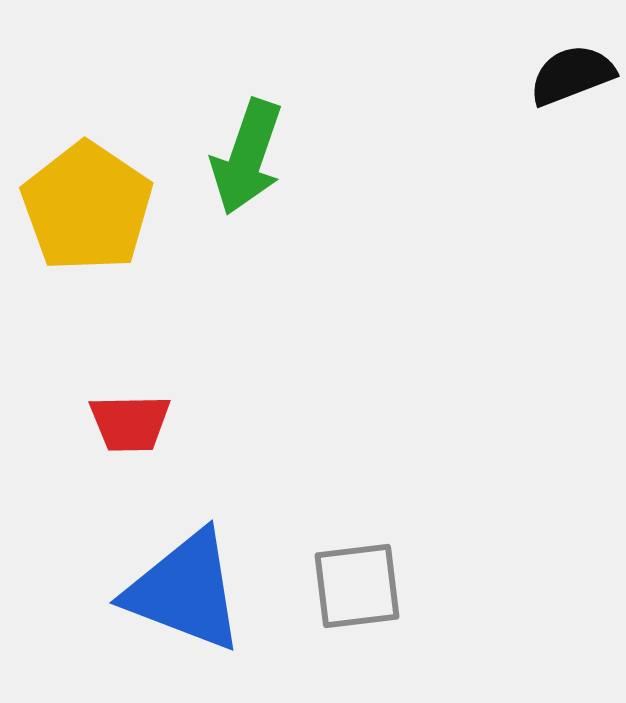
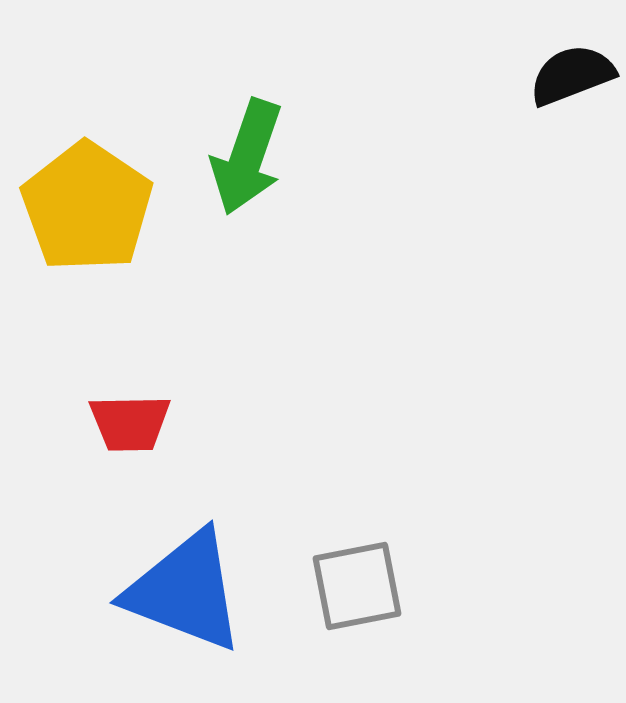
gray square: rotated 4 degrees counterclockwise
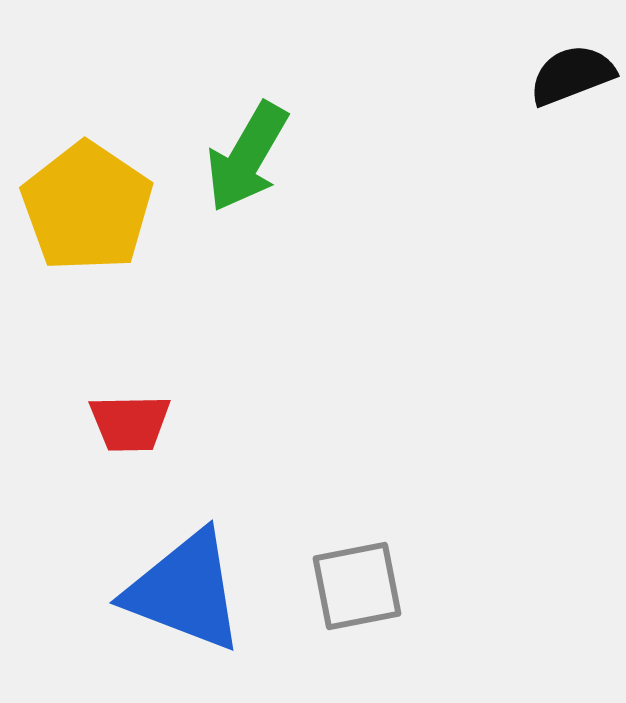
green arrow: rotated 11 degrees clockwise
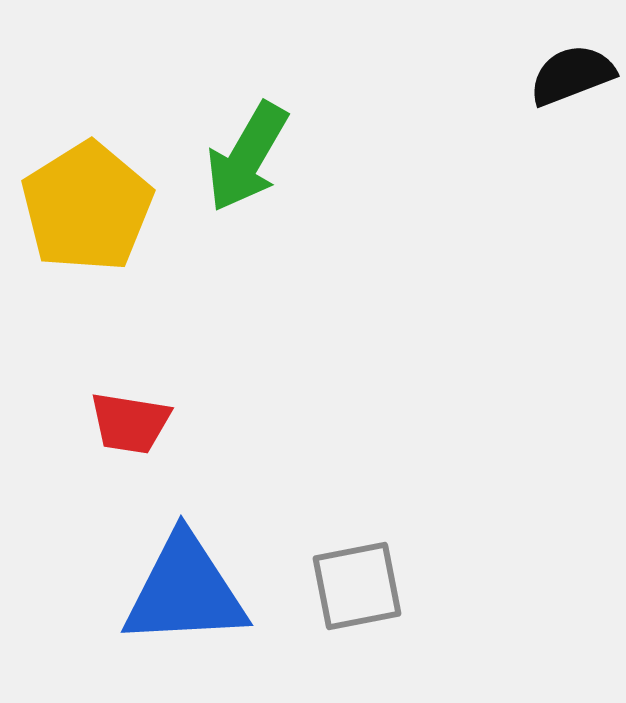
yellow pentagon: rotated 6 degrees clockwise
red trapezoid: rotated 10 degrees clockwise
blue triangle: rotated 24 degrees counterclockwise
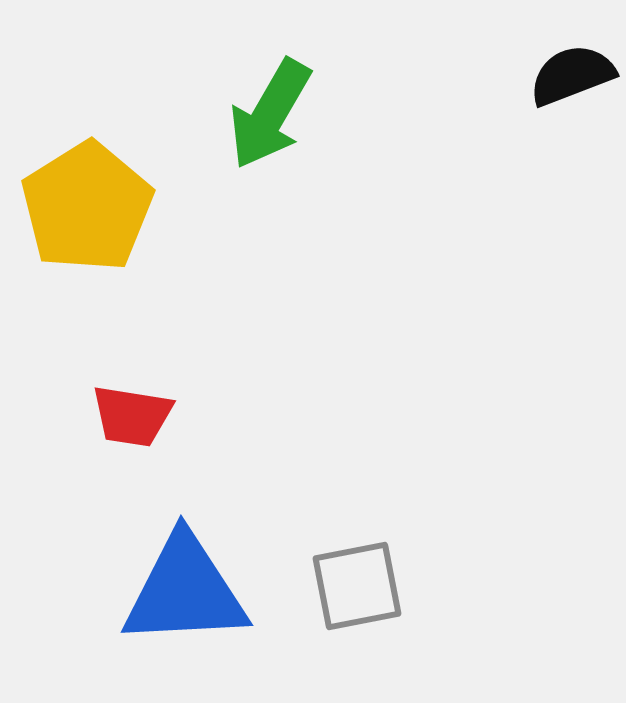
green arrow: moved 23 px right, 43 px up
red trapezoid: moved 2 px right, 7 px up
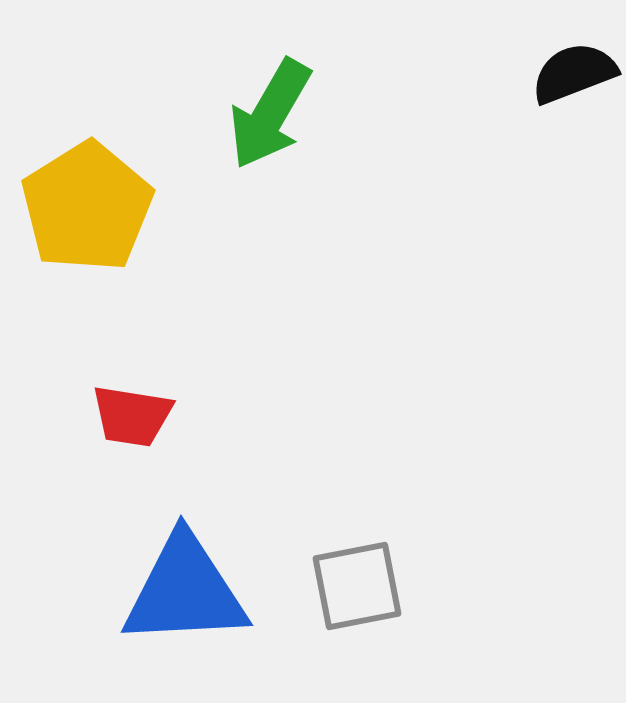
black semicircle: moved 2 px right, 2 px up
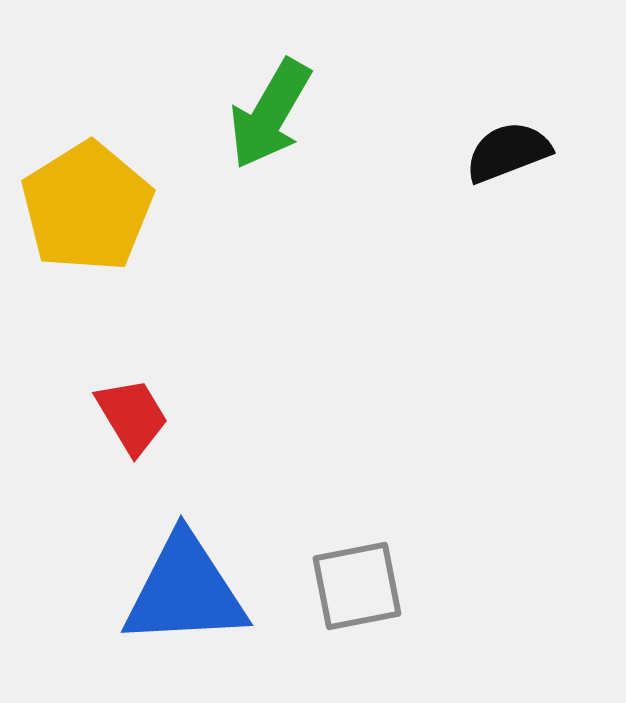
black semicircle: moved 66 px left, 79 px down
red trapezoid: rotated 130 degrees counterclockwise
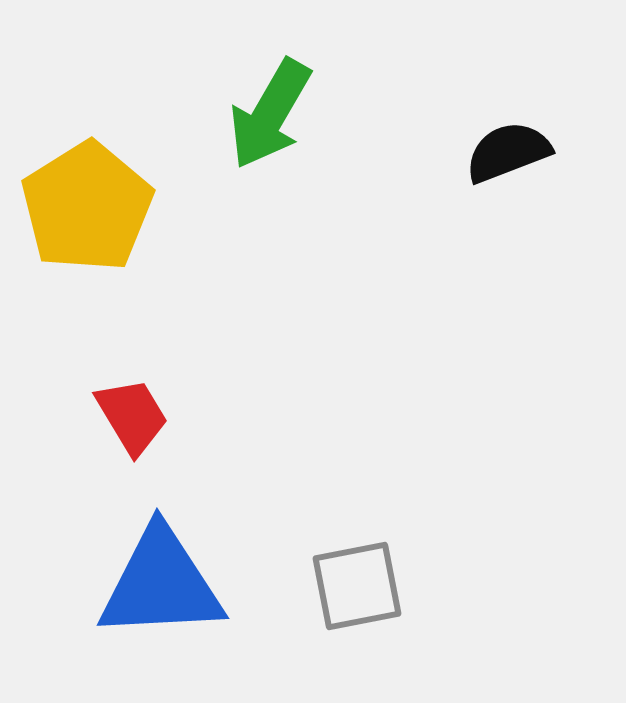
blue triangle: moved 24 px left, 7 px up
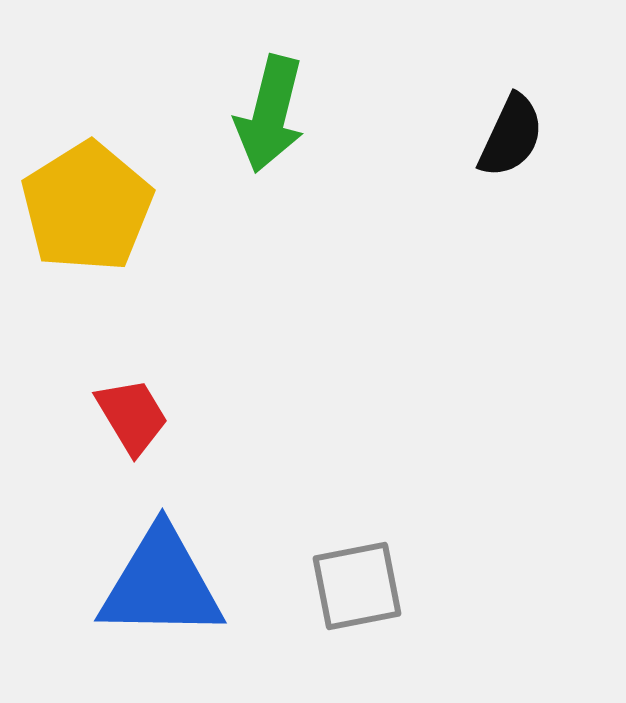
green arrow: rotated 16 degrees counterclockwise
black semicircle: moved 3 px right, 16 px up; rotated 136 degrees clockwise
blue triangle: rotated 4 degrees clockwise
